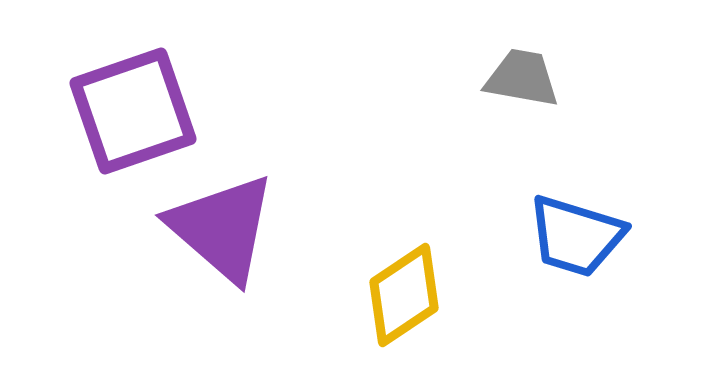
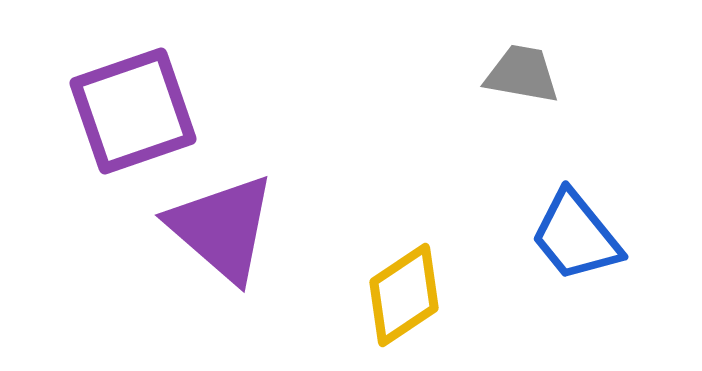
gray trapezoid: moved 4 px up
blue trapezoid: rotated 34 degrees clockwise
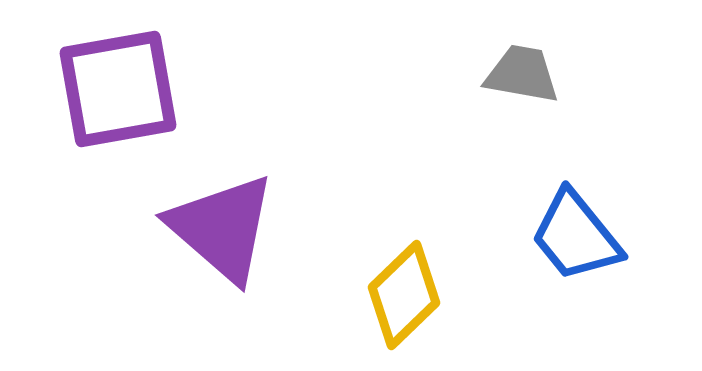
purple square: moved 15 px left, 22 px up; rotated 9 degrees clockwise
yellow diamond: rotated 10 degrees counterclockwise
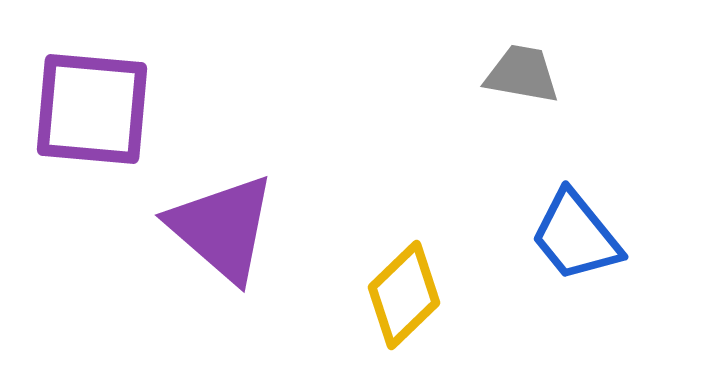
purple square: moved 26 px left, 20 px down; rotated 15 degrees clockwise
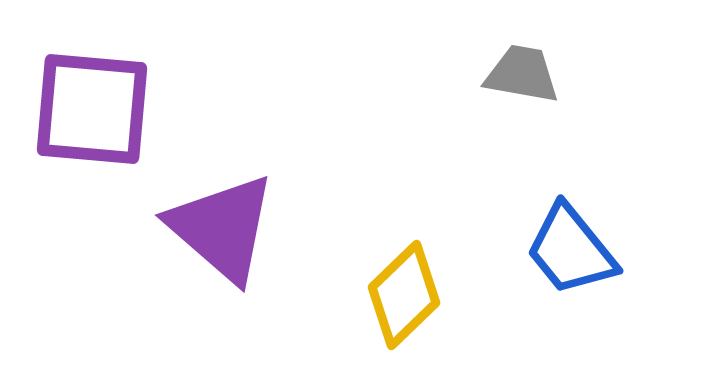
blue trapezoid: moved 5 px left, 14 px down
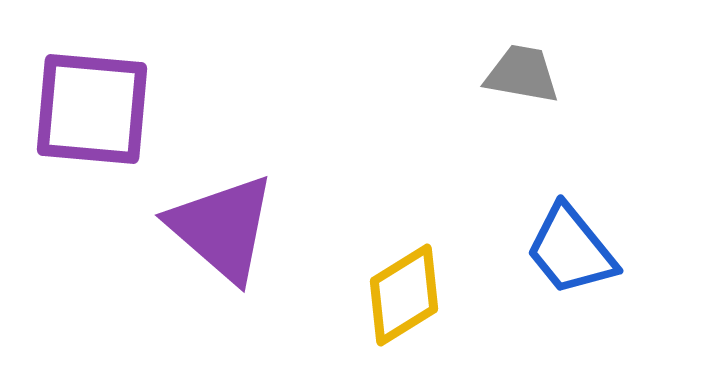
yellow diamond: rotated 12 degrees clockwise
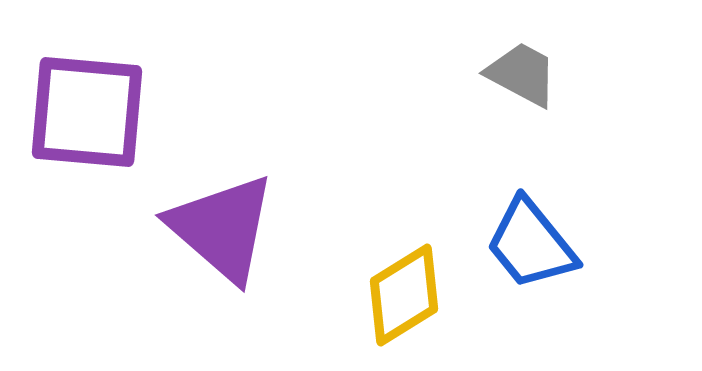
gray trapezoid: rotated 18 degrees clockwise
purple square: moved 5 px left, 3 px down
blue trapezoid: moved 40 px left, 6 px up
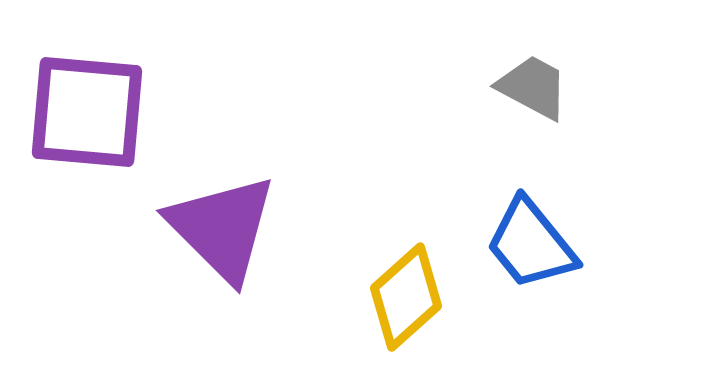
gray trapezoid: moved 11 px right, 13 px down
purple triangle: rotated 4 degrees clockwise
yellow diamond: moved 2 px right, 2 px down; rotated 10 degrees counterclockwise
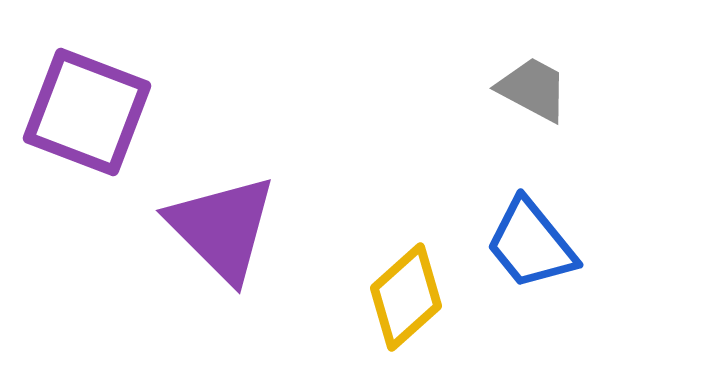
gray trapezoid: moved 2 px down
purple square: rotated 16 degrees clockwise
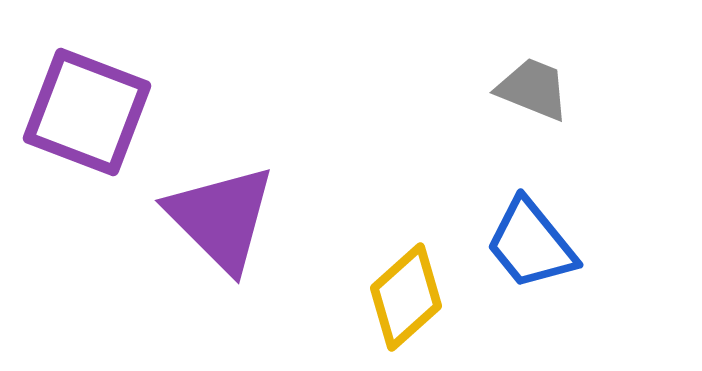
gray trapezoid: rotated 6 degrees counterclockwise
purple triangle: moved 1 px left, 10 px up
